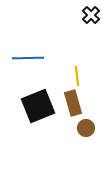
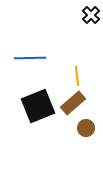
blue line: moved 2 px right
brown rectangle: rotated 65 degrees clockwise
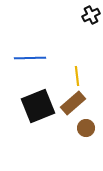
black cross: rotated 18 degrees clockwise
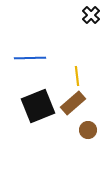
black cross: rotated 18 degrees counterclockwise
brown circle: moved 2 px right, 2 px down
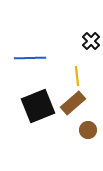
black cross: moved 26 px down
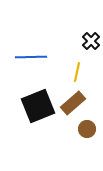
blue line: moved 1 px right, 1 px up
yellow line: moved 4 px up; rotated 18 degrees clockwise
brown circle: moved 1 px left, 1 px up
